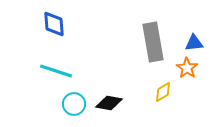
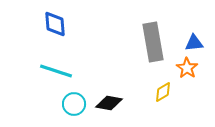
blue diamond: moved 1 px right
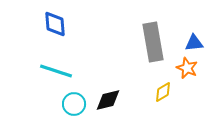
orange star: rotated 10 degrees counterclockwise
black diamond: moved 1 px left, 3 px up; rotated 24 degrees counterclockwise
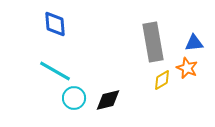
cyan line: moved 1 px left; rotated 12 degrees clockwise
yellow diamond: moved 1 px left, 12 px up
cyan circle: moved 6 px up
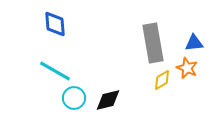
gray rectangle: moved 1 px down
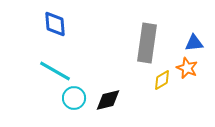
gray rectangle: moved 6 px left; rotated 18 degrees clockwise
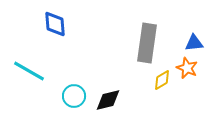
cyan line: moved 26 px left
cyan circle: moved 2 px up
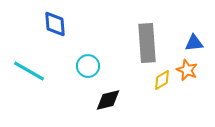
gray rectangle: rotated 12 degrees counterclockwise
orange star: moved 2 px down
cyan circle: moved 14 px right, 30 px up
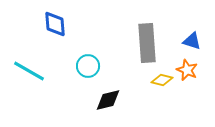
blue triangle: moved 2 px left, 2 px up; rotated 24 degrees clockwise
yellow diamond: rotated 45 degrees clockwise
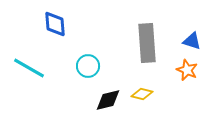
cyan line: moved 3 px up
yellow diamond: moved 20 px left, 14 px down
